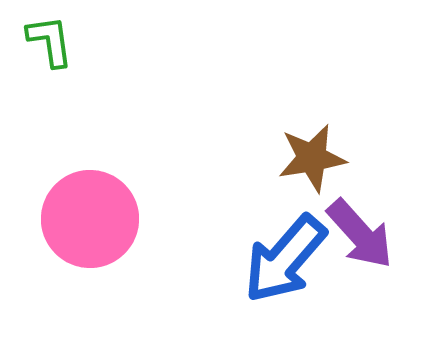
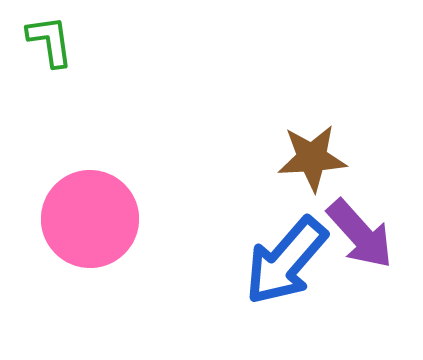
brown star: rotated 6 degrees clockwise
blue arrow: moved 1 px right, 2 px down
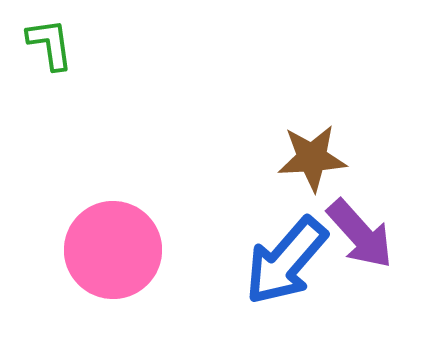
green L-shape: moved 3 px down
pink circle: moved 23 px right, 31 px down
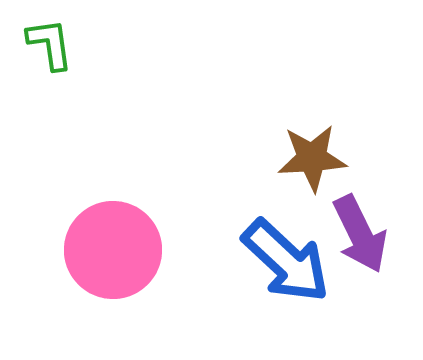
purple arrow: rotated 16 degrees clockwise
blue arrow: rotated 88 degrees counterclockwise
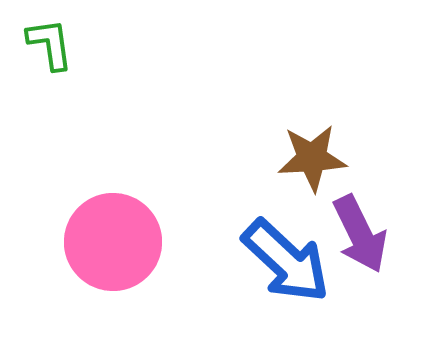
pink circle: moved 8 px up
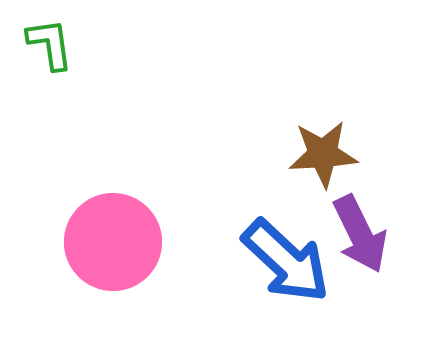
brown star: moved 11 px right, 4 px up
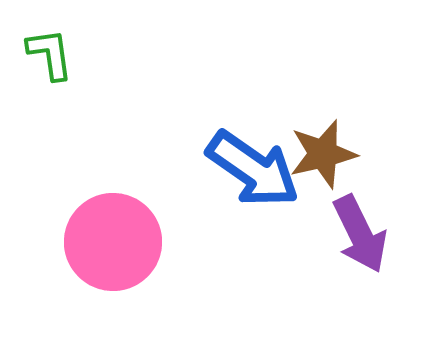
green L-shape: moved 10 px down
brown star: rotated 10 degrees counterclockwise
blue arrow: moved 33 px left, 92 px up; rotated 8 degrees counterclockwise
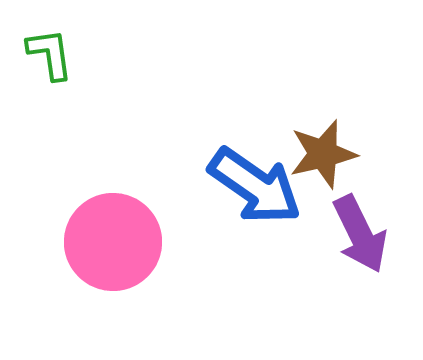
blue arrow: moved 2 px right, 17 px down
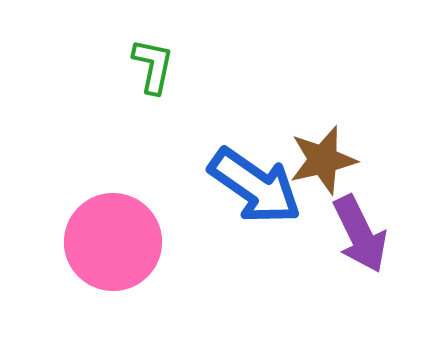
green L-shape: moved 103 px right, 12 px down; rotated 20 degrees clockwise
brown star: moved 6 px down
